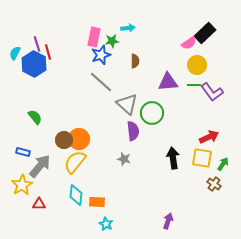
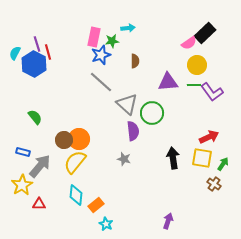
orange rectangle: moved 1 px left, 3 px down; rotated 42 degrees counterclockwise
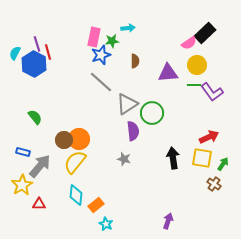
purple triangle: moved 9 px up
gray triangle: rotated 45 degrees clockwise
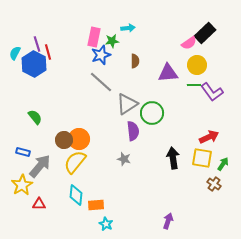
orange rectangle: rotated 35 degrees clockwise
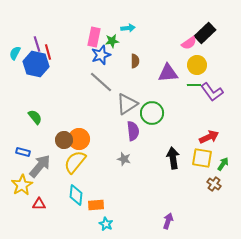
blue hexagon: moved 2 px right; rotated 15 degrees counterclockwise
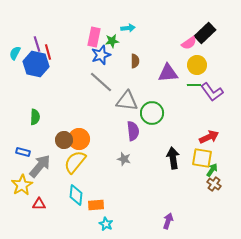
gray triangle: moved 3 px up; rotated 40 degrees clockwise
green semicircle: rotated 42 degrees clockwise
green arrow: moved 11 px left, 6 px down
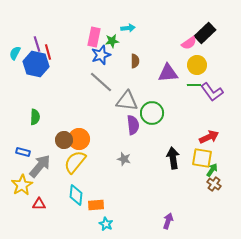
purple semicircle: moved 6 px up
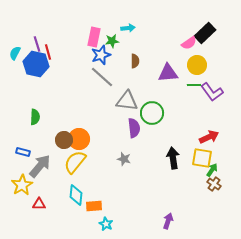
gray line: moved 1 px right, 5 px up
purple semicircle: moved 1 px right, 3 px down
orange rectangle: moved 2 px left, 1 px down
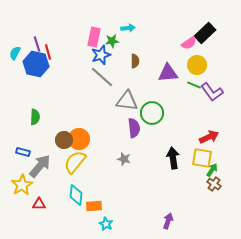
green line: rotated 24 degrees clockwise
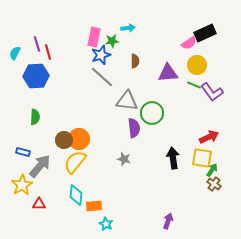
black rectangle: rotated 20 degrees clockwise
blue hexagon: moved 12 px down; rotated 15 degrees counterclockwise
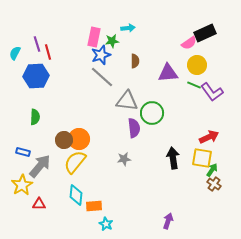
gray star: rotated 24 degrees counterclockwise
